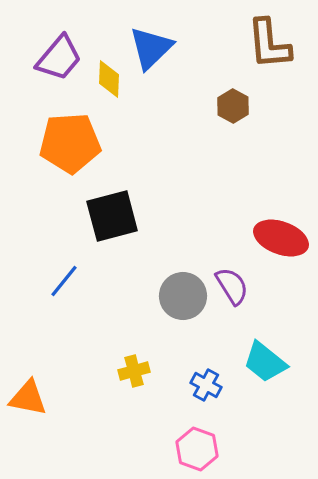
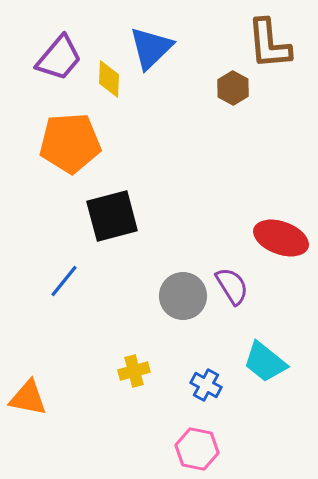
brown hexagon: moved 18 px up
pink hexagon: rotated 9 degrees counterclockwise
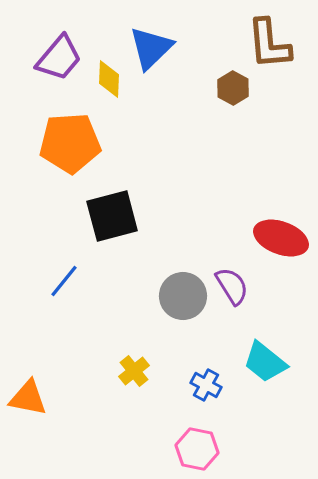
yellow cross: rotated 24 degrees counterclockwise
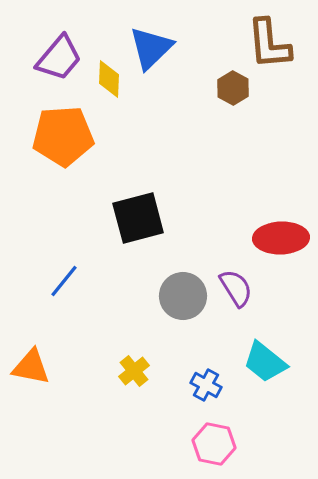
orange pentagon: moved 7 px left, 7 px up
black square: moved 26 px right, 2 px down
red ellipse: rotated 22 degrees counterclockwise
purple semicircle: moved 4 px right, 2 px down
orange triangle: moved 3 px right, 31 px up
pink hexagon: moved 17 px right, 5 px up
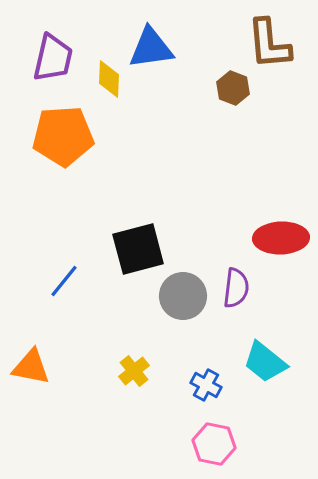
blue triangle: rotated 36 degrees clockwise
purple trapezoid: moved 6 px left; rotated 27 degrees counterclockwise
brown hexagon: rotated 8 degrees counterclockwise
black square: moved 31 px down
purple semicircle: rotated 39 degrees clockwise
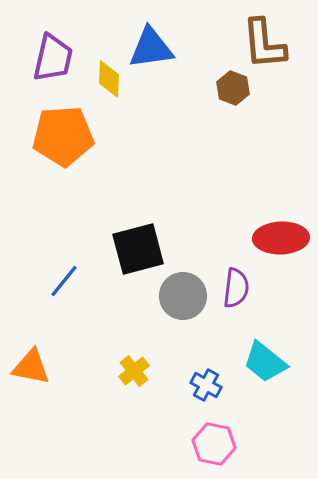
brown L-shape: moved 5 px left
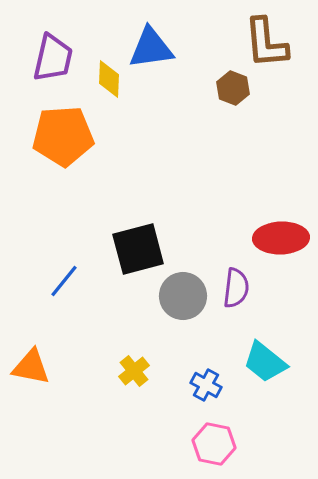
brown L-shape: moved 2 px right, 1 px up
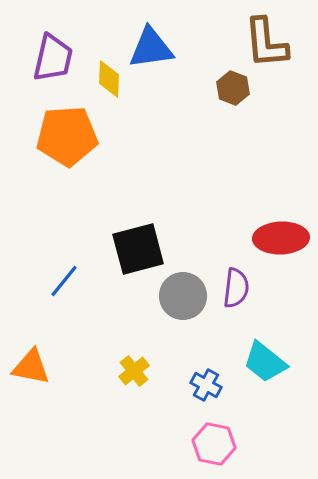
orange pentagon: moved 4 px right
